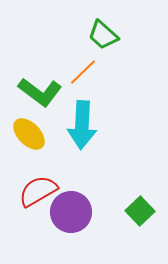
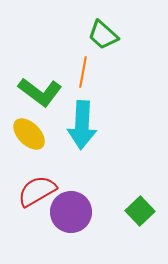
orange line: rotated 36 degrees counterclockwise
red semicircle: moved 1 px left
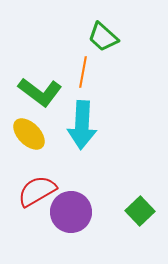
green trapezoid: moved 2 px down
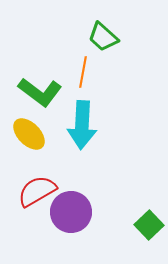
green square: moved 9 px right, 14 px down
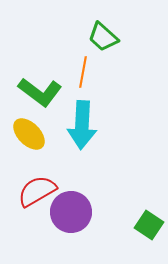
green square: rotated 12 degrees counterclockwise
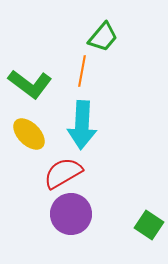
green trapezoid: rotated 92 degrees counterclockwise
orange line: moved 1 px left, 1 px up
green L-shape: moved 10 px left, 8 px up
red semicircle: moved 26 px right, 18 px up
purple circle: moved 2 px down
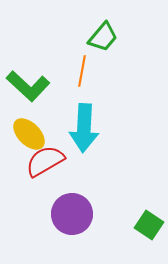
green L-shape: moved 2 px left, 2 px down; rotated 6 degrees clockwise
cyan arrow: moved 2 px right, 3 px down
red semicircle: moved 18 px left, 12 px up
purple circle: moved 1 px right
